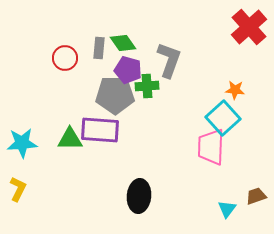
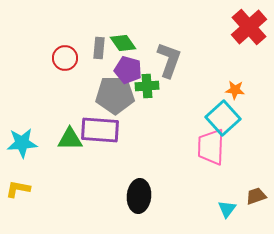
yellow L-shape: rotated 105 degrees counterclockwise
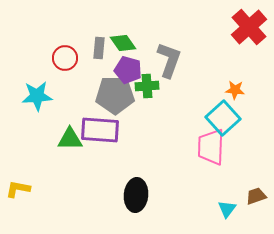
cyan star: moved 15 px right, 47 px up
black ellipse: moved 3 px left, 1 px up
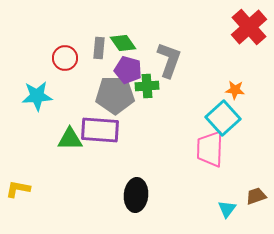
pink trapezoid: moved 1 px left, 2 px down
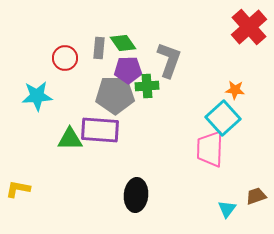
purple pentagon: rotated 16 degrees counterclockwise
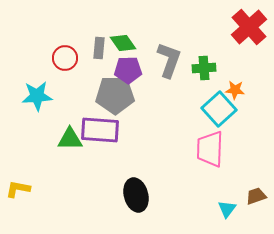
green cross: moved 57 px right, 18 px up
cyan square: moved 4 px left, 9 px up
black ellipse: rotated 20 degrees counterclockwise
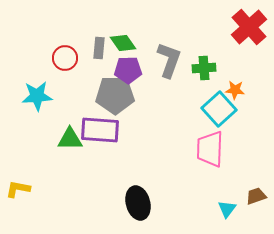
black ellipse: moved 2 px right, 8 px down
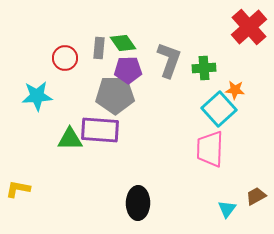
brown trapezoid: rotated 10 degrees counterclockwise
black ellipse: rotated 16 degrees clockwise
